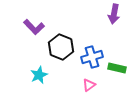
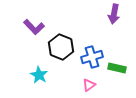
cyan star: rotated 18 degrees counterclockwise
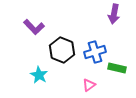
black hexagon: moved 1 px right, 3 px down
blue cross: moved 3 px right, 5 px up
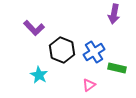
purple L-shape: moved 1 px down
blue cross: moved 1 px left; rotated 15 degrees counterclockwise
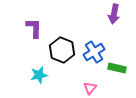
purple L-shape: rotated 135 degrees counterclockwise
cyan star: rotated 30 degrees clockwise
pink triangle: moved 1 px right, 3 px down; rotated 16 degrees counterclockwise
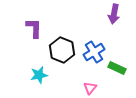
green rectangle: rotated 12 degrees clockwise
